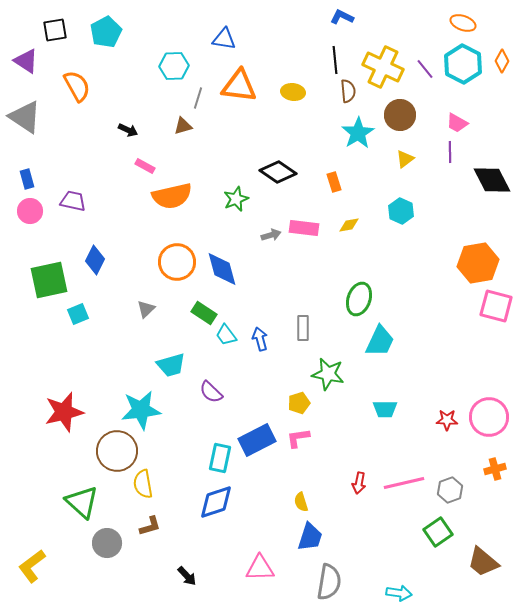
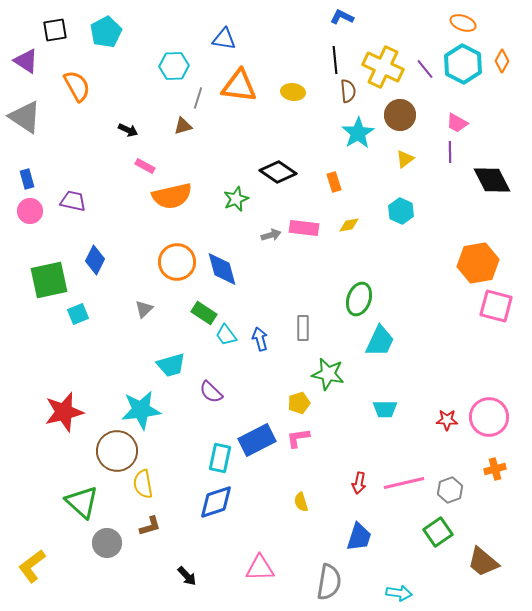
gray triangle at (146, 309): moved 2 px left
blue trapezoid at (310, 537): moved 49 px right
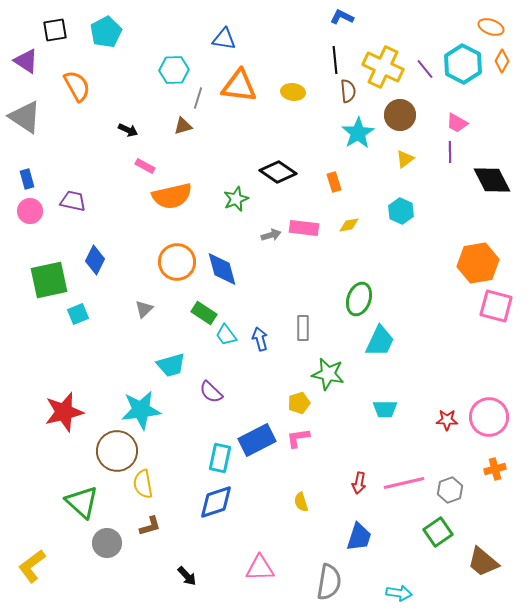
orange ellipse at (463, 23): moved 28 px right, 4 px down
cyan hexagon at (174, 66): moved 4 px down
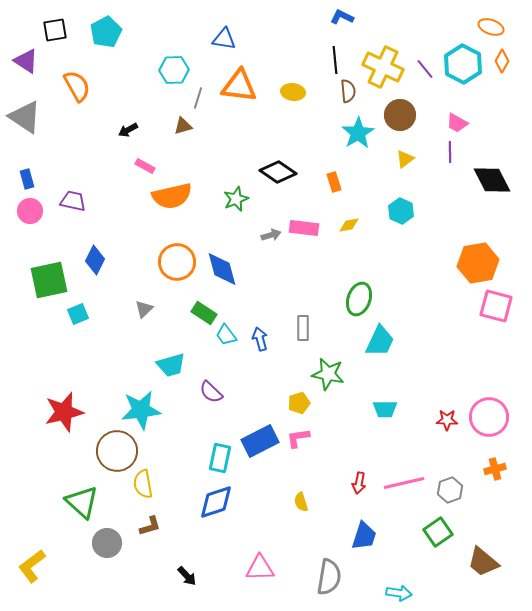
black arrow at (128, 130): rotated 126 degrees clockwise
blue rectangle at (257, 440): moved 3 px right, 1 px down
blue trapezoid at (359, 537): moved 5 px right, 1 px up
gray semicircle at (329, 582): moved 5 px up
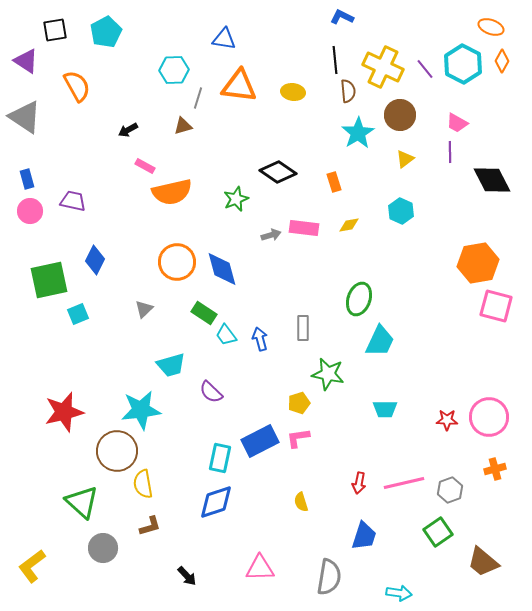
orange semicircle at (172, 196): moved 4 px up
gray circle at (107, 543): moved 4 px left, 5 px down
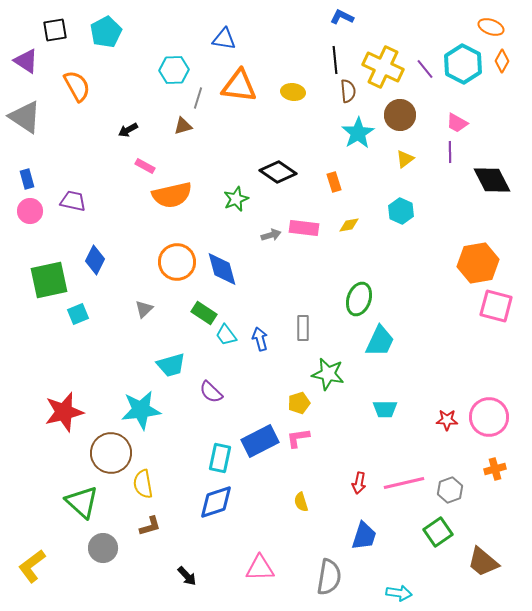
orange semicircle at (172, 192): moved 3 px down
brown circle at (117, 451): moved 6 px left, 2 px down
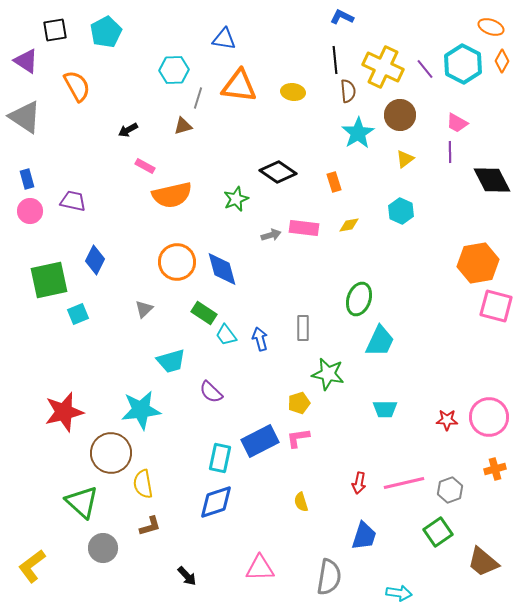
cyan trapezoid at (171, 365): moved 4 px up
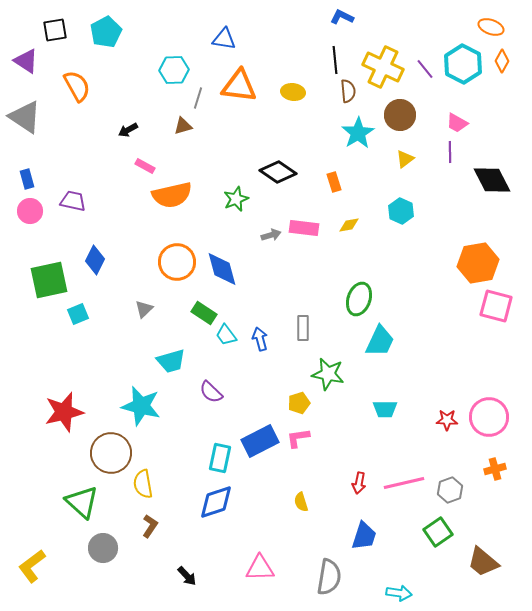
cyan star at (141, 410): moved 4 px up; rotated 21 degrees clockwise
brown L-shape at (150, 526): rotated 40 degrees counterclockwise
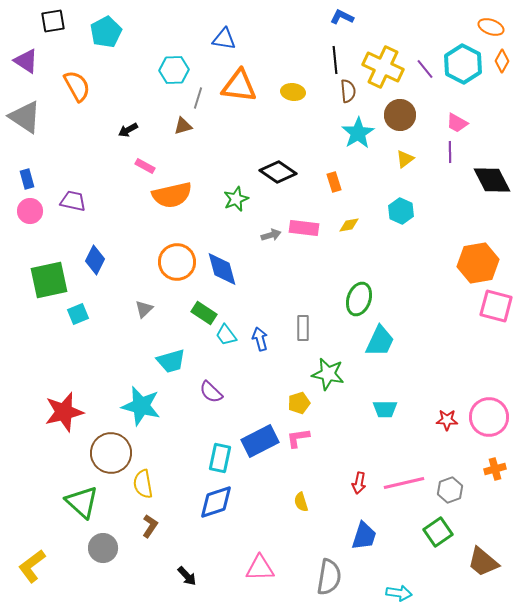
black square at (55, 30): moved 2 px left, 9 px up
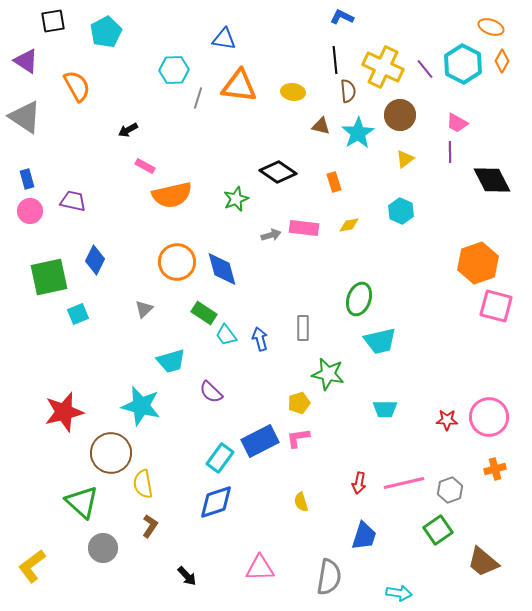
brown triangle at (183, 126): moved 138 px right; rotated 30 degrees clockwise
orange hexagon at (478, 263): rotated 9 degrees counterclockwise
green square at (49, 280): moved 3 px up
cyan trapezoid at (380, 341): rotated 52 degrees clockwise
cyan rectangle at (220, 458): rotated 24 degrees clockwise
green square at (438, 532): moved 2 px up
